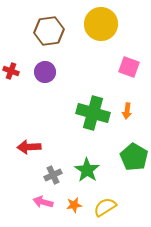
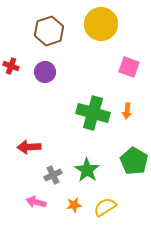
brown hexagon: rotated 12 degrees counterclockwise
red cross: moved 5 px up
green pentagon: moved 4 px down
pink arrow: moved 7 px left
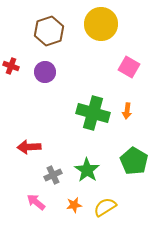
pink square: rotated 10 degrees clockwise
pink arrow: rotated 24 degrees clockwise
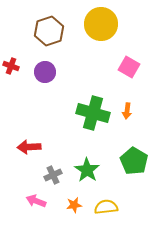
pink arrow: moved 1 px up; rotated 18 degrees counterclockwise
yellow semicircle: moved 1 px right; rotated 25 degrees clockwise
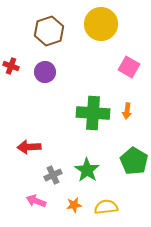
green cross: rotated 12 degrees counterclockwise
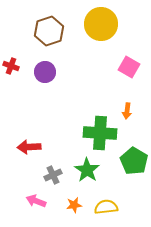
green cross: moved 7 px right, 20 px down
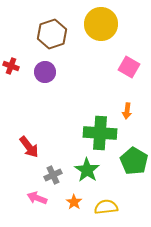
brown hexagon: moved 3 px right, 3 px down
red arrow: rotated 125 degrees counterclockwise
pink arrow: moved 1 px right, 3 px up
orange star: moved 3 px up; rotated 28 degrees counterclockwise
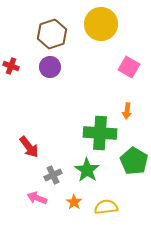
purple circle: moved 5 px right, 5 px up
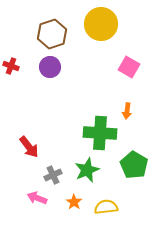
green pentagon: moved 4 px down
green star: rotated 15 degrees clockwise
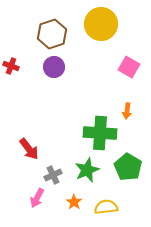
purple circle: moved 4 px right
red arrow: moved 2 px down
green pentagon: moved 6 px left, 2 px down
pink arrow: rotated 84 degrees counterclockwise
